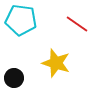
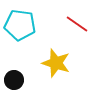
cyan pentagon: moved 1 px left, 5 px down
black circle: moved 2 px down
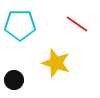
cyan pentagon: rotated 8 degrees counterclockwise
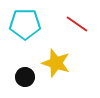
cyan pentagon: moved 5 px right, 1 px up
black circle: moved 11 px right, 3 px up
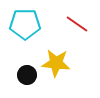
yellow star: rotated 12 degrees counterclockwise
black circle: moved 2 px right, 2 px up
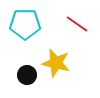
yellow star: rotated 8 degrees clockwise
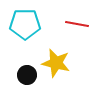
red line: rotated 25 degrees counterclockwise
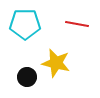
black circle: moved 2 px down
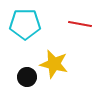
red line: moved 3 px right
yellow star: moved 2 px left, 1 px down
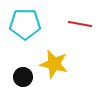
black circle: moved 4 px left
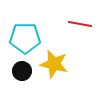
cyan pentagon: moved 14 px down
black circle: moved 1 px left, 6 px up
